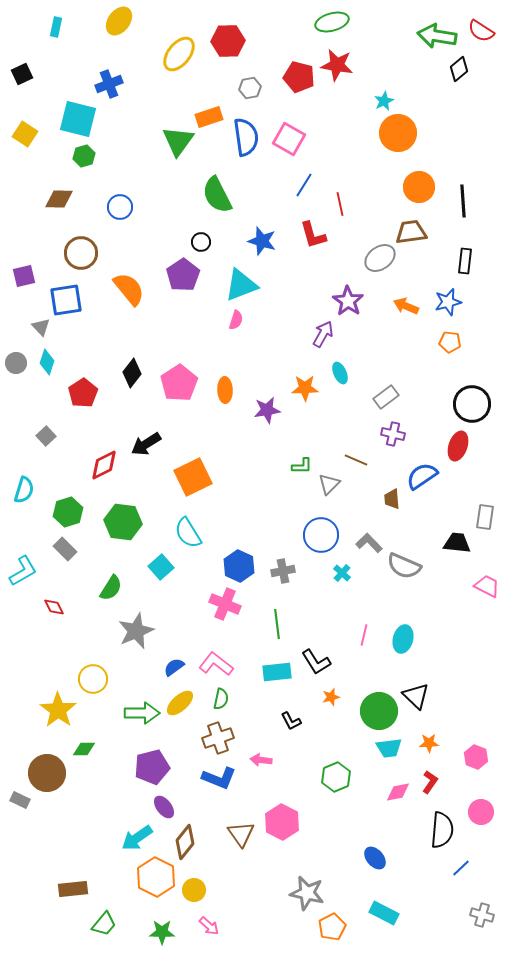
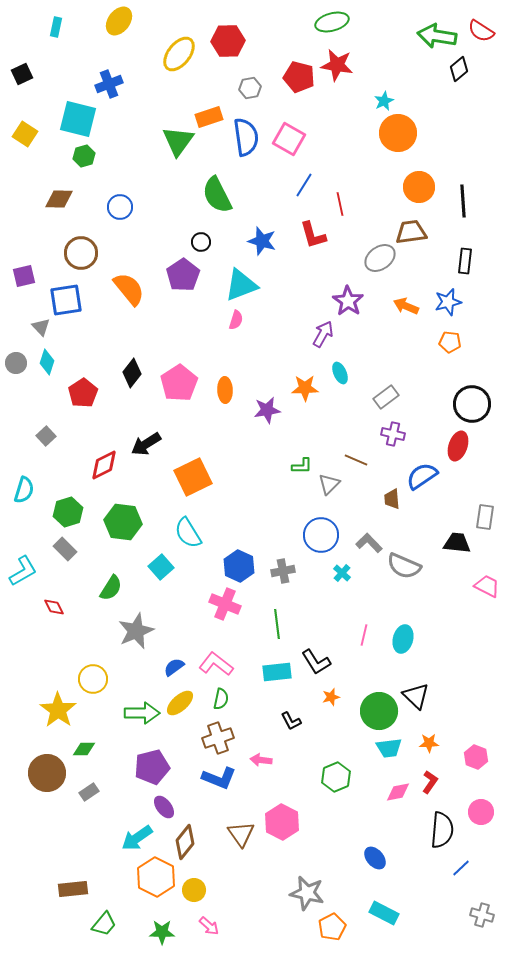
gray rectangle at (20, 800): moved 69 px right, 8 px up; rotated 60 degrees counterclockwise
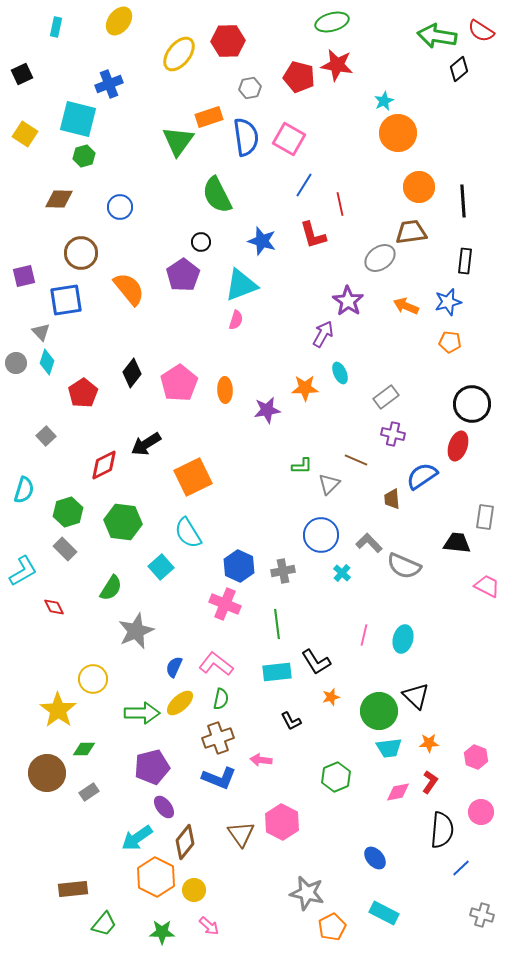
gray triangle at (41, 327): moved 5 px down
blue semicircle at (174, 667): rotated 30 degrees counterclockwise
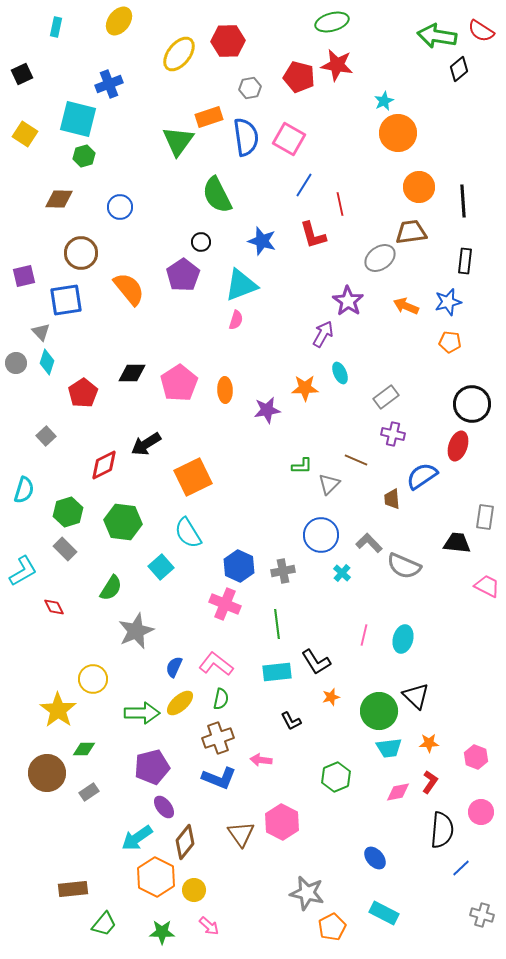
black diamond at (132, 373): rotated 52 degrees clockwise
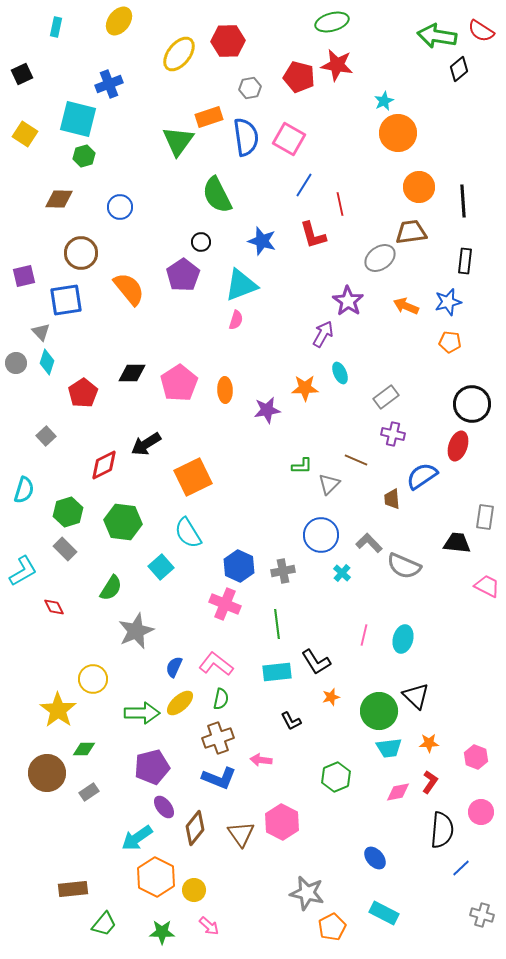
brown diamond at (185, 842): moved 10 px right, 14 px up
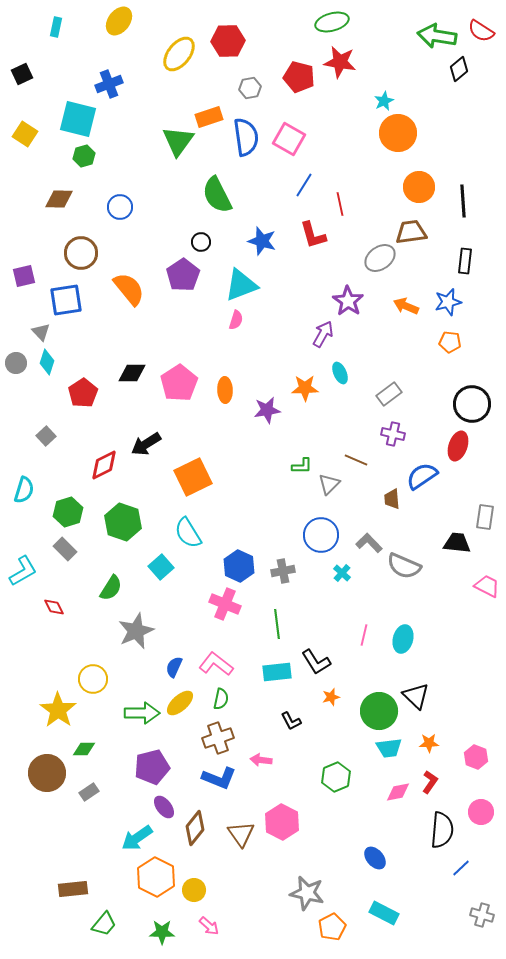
red star at (337, 65): moved 3 px right, 3 px up
gray rectangle at (386, 397): moved 3 px right, 3 px up
green hexagon at (123, 522): rotated 12 degrees clockwise
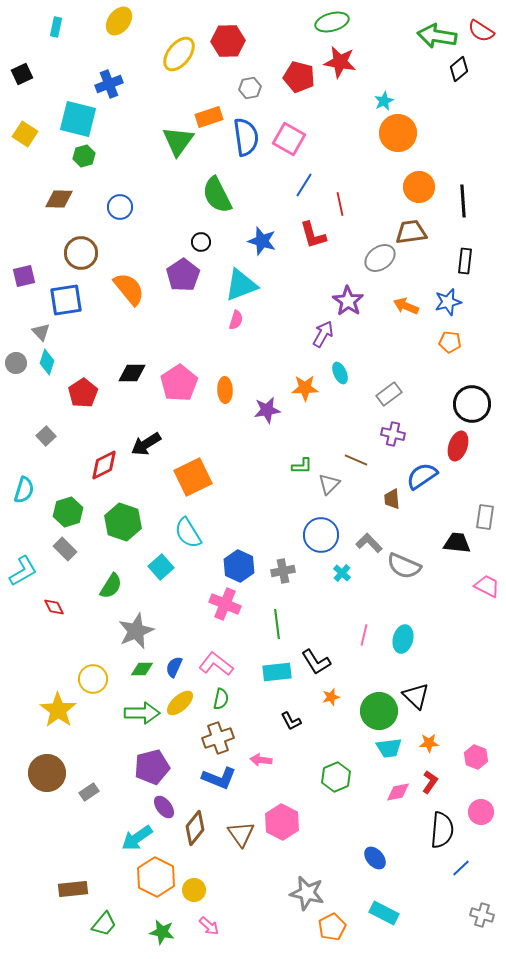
green semicircle at (111, 588): moved 2 px up
green diamond at (84, 749): moved 58 px right, 80 px up
green star at (162, 932): rotated 10 degrees clockwise
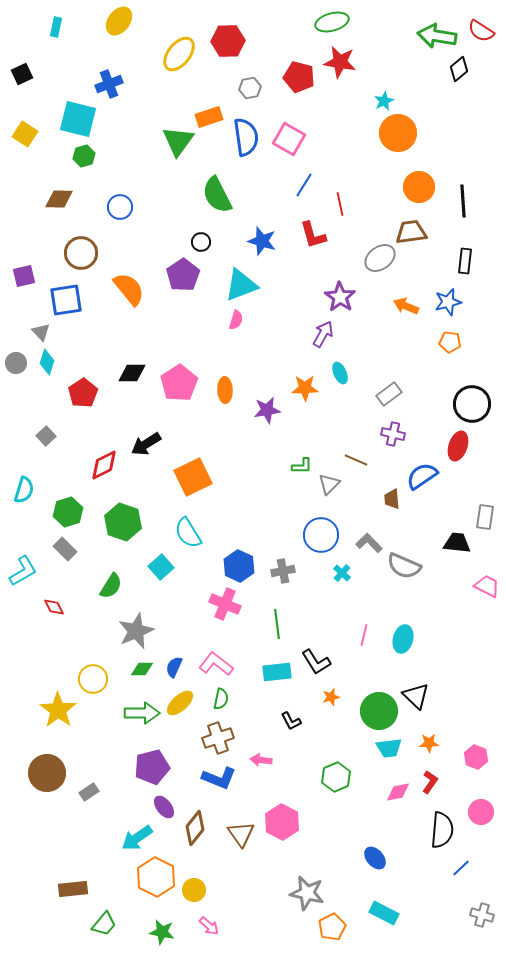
purple star at (348, 301): moved 8 px left, 4 px up
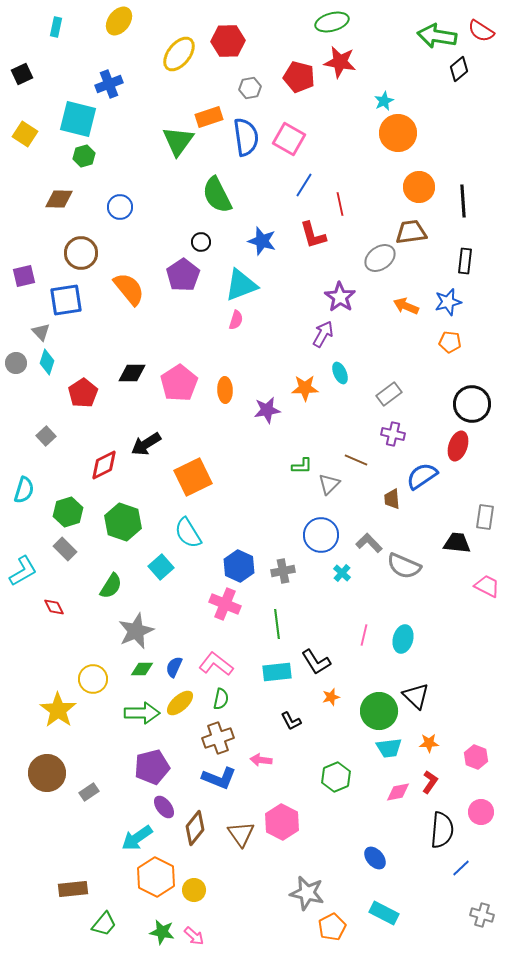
pink arrow at (209, 926): moved 15 px left, 10 px down
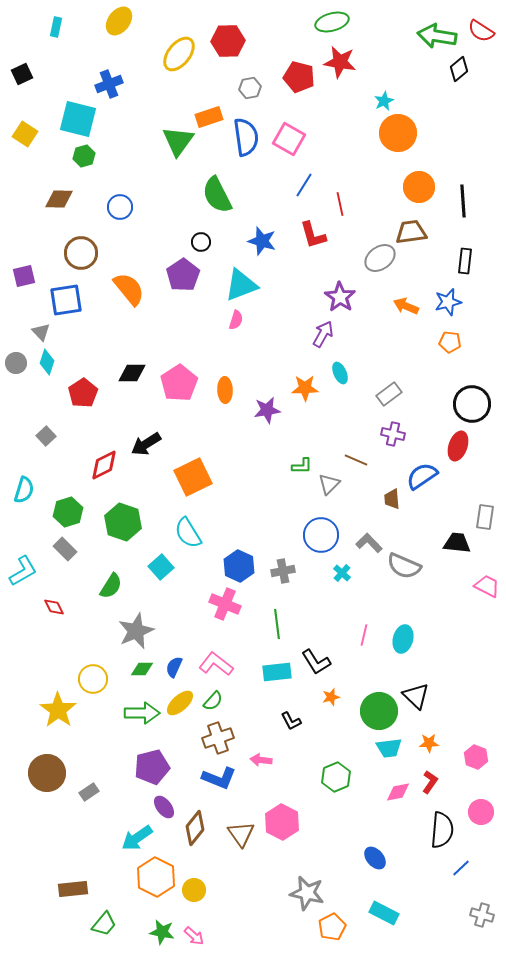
green semicircle at (221, 699): moved 8 px left, 2 px down; rotated 30 degrees clockwise
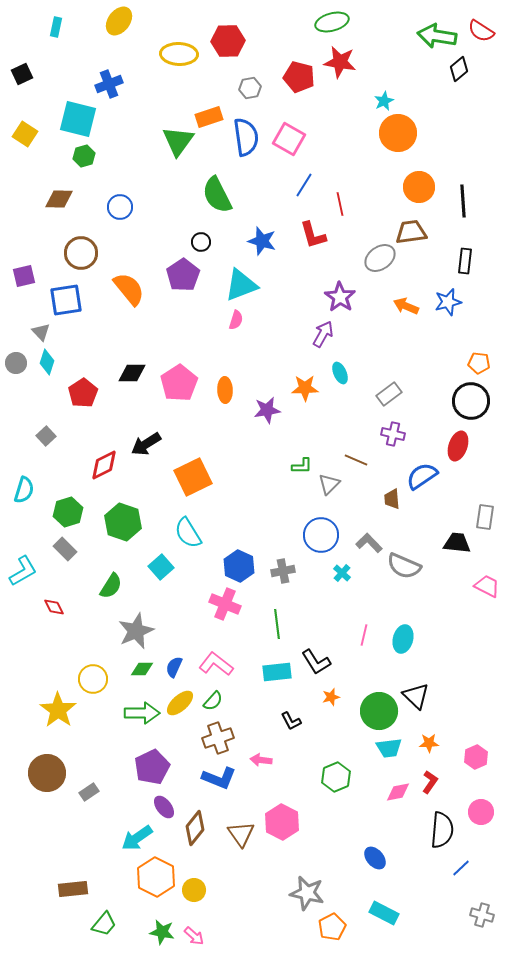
yellow ellipse at (179, 54): rotated 54 degrees clockwise
orange pentagon at (450, 342): moved 29 px right, 21 px down
black circle at (472, 404): moved 1 px left, 3 px up
pink hexagon at (476, 757): rotated 15 degrees clockwise
purple pentagon at (152, 767): rotated 12 degrees counterclockwise
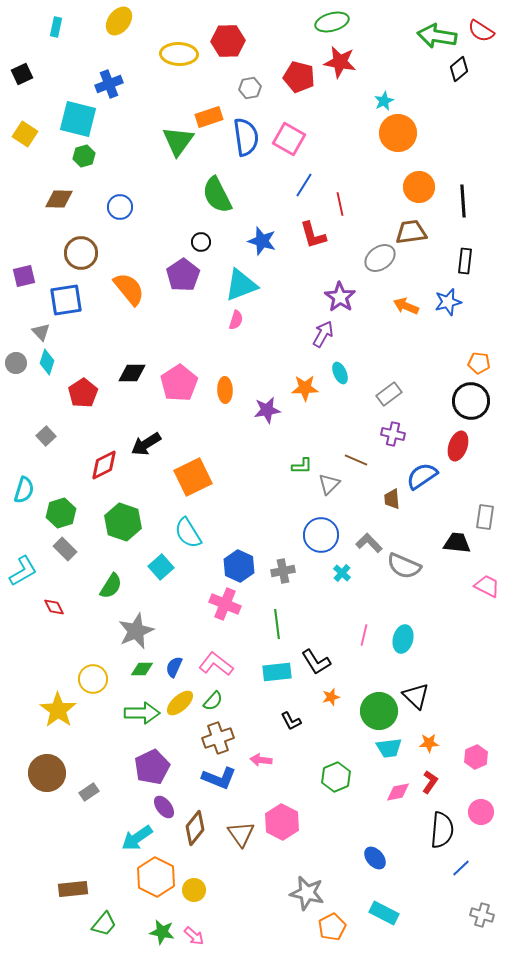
green hexagon at (68, 512): moved 7 px left, 1 px down
